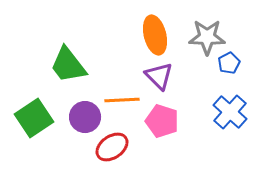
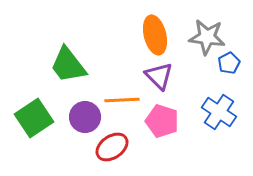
gray star: rotated 6 degrees clockwise
blue cross: moved 11 px left; rotated 8 degrees counterclockwise
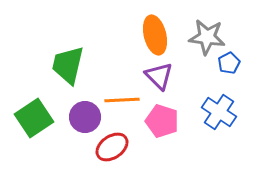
green trapezoid: rotated 51 degrees clockwise
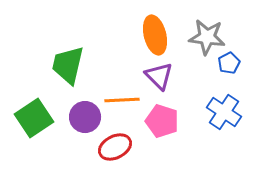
blue cross: moved 5 px right
red ellipse: moved 3 px right; rotated 8 degrees clockwise
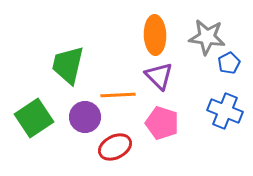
orange ellipse: rotated 12 degrees clockwise
orange line: moved 4 px left, 5 px up
blue cross: moved 1 px right, 1 px up; rotated 12 degrees counterclockwise
pink pentagon: moved 2 px down
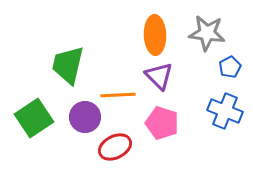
gray star: moved 4 px up
blue pentagon: moved 1 px right, 4 px down
